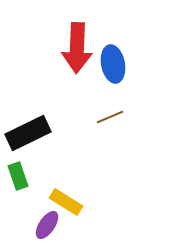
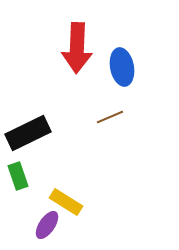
blue ellipse: moved 9 px right, 3 px down
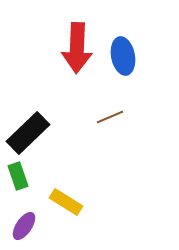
blue ellipse: moved 1 px right, 11 px up
black rectangle: rotated 18 degrees counterclockwise
purple ellipse: moved 23 px left, 1 px down
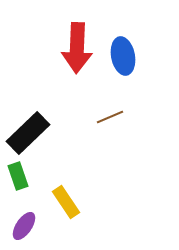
yellow rectangle: rotated 24 degrees clockwise
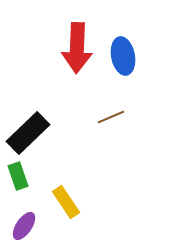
brown line: moved 1 px right
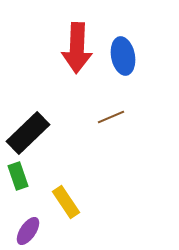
purple ellipse: moved 4 px right, 5 px down
